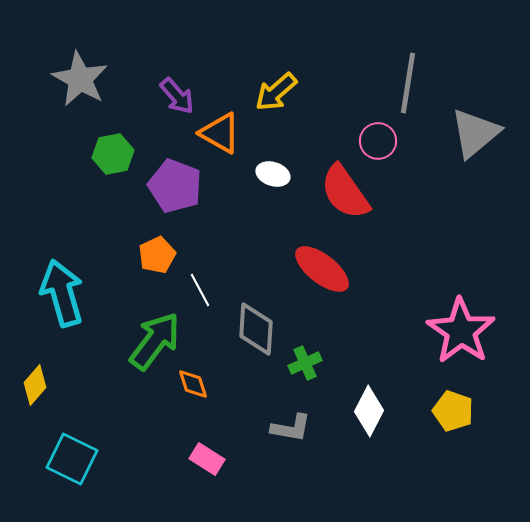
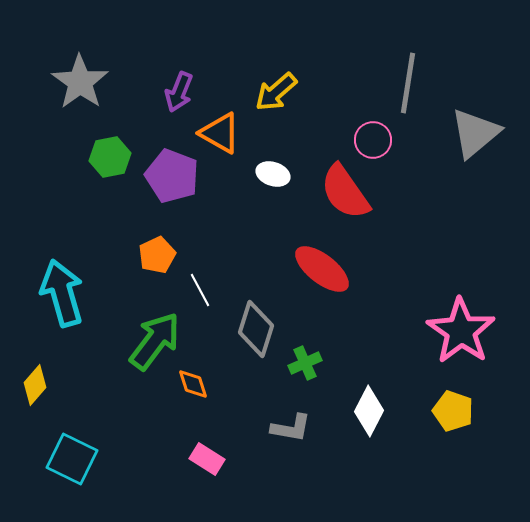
gray star: moved 3 px down; rotated 6 degrees clockwise
purple arrow: moved 2 px right, 4 px up; rotated 63 degrees clockwise
pink circle: moved 5 px left, 1 px up
green hexagon: moved 3 px left, 3 px down
purple pentagon: moved 3 px left, 10 px up
gray diamond: rotated 14 degrees clockwise
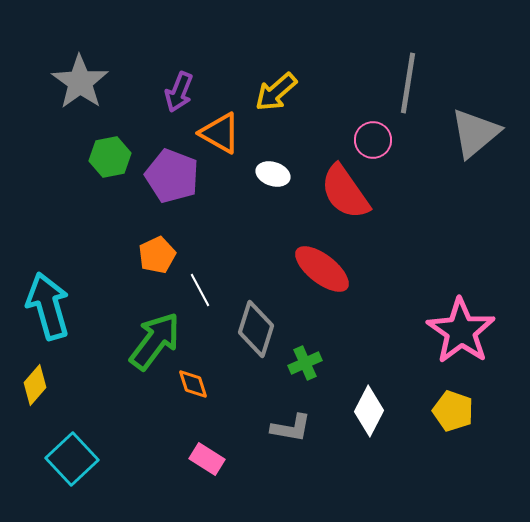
cyan arrow: moved 14 px left, 13 px down
cyan square: rotated 21 degrees clockwise
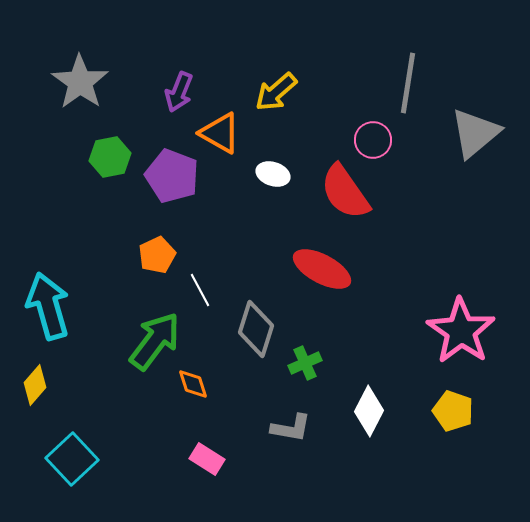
red ellipse: rotated 10 degrees counterclockwise
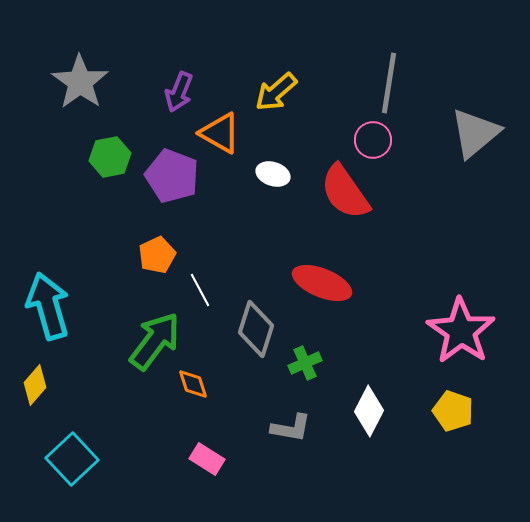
gray line: moved 19 px left
red ellipse: moved 14 px down; rotated 6 degrees counterclockwise
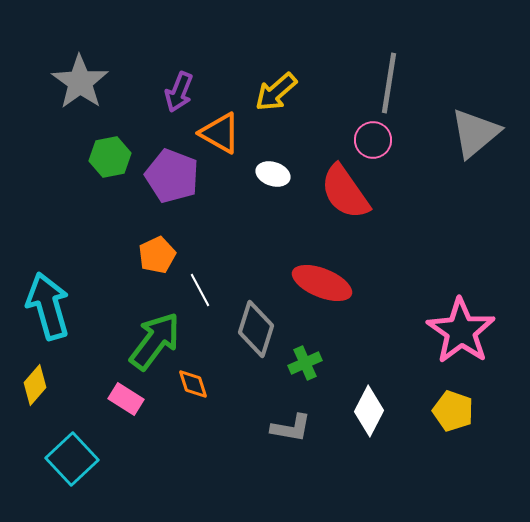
pink rectangle: moved 81 px left, 60 px up
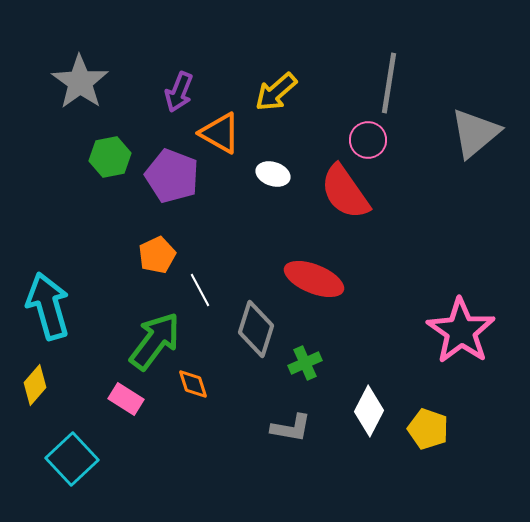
pink circle: moved 5 px left
red ellipse: moved 8 px left, 4 px up
yellow pentagon: moved 25 px left, 18 px down
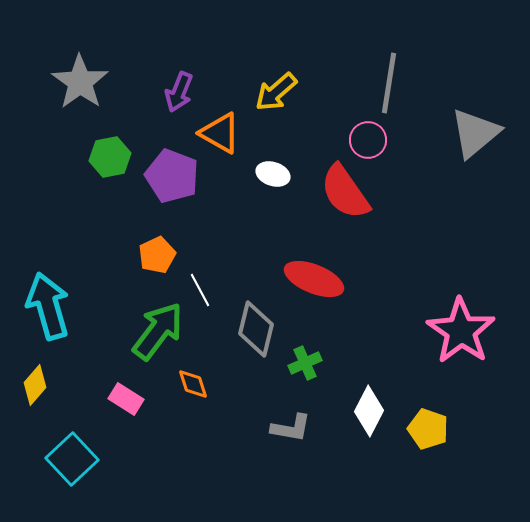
gray diamond: rotated 4 degrees counterclockwise
green arrow: moved 3 px right, 10 px up
